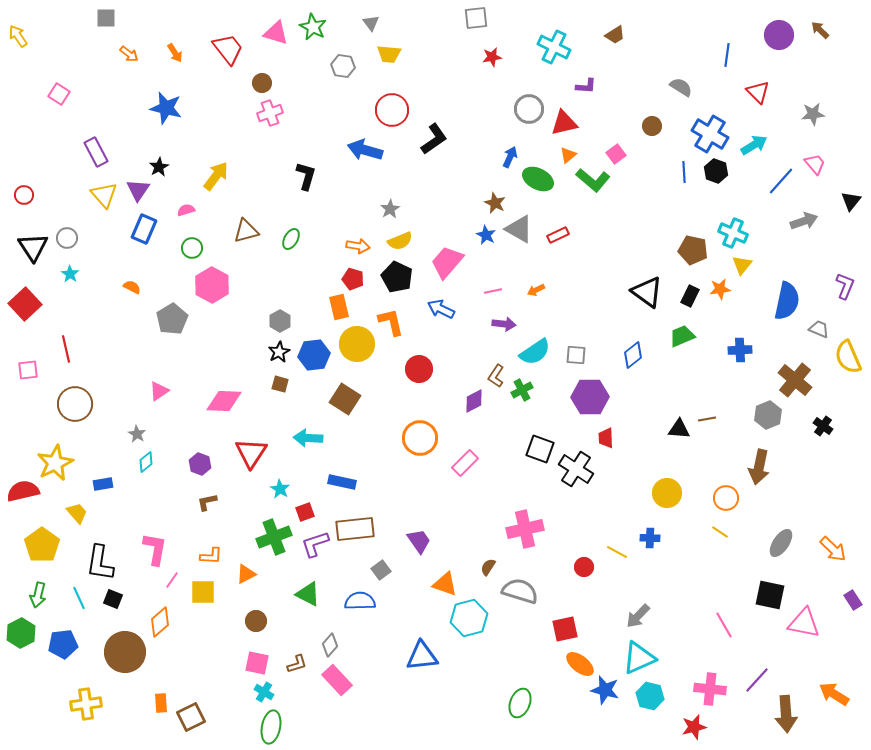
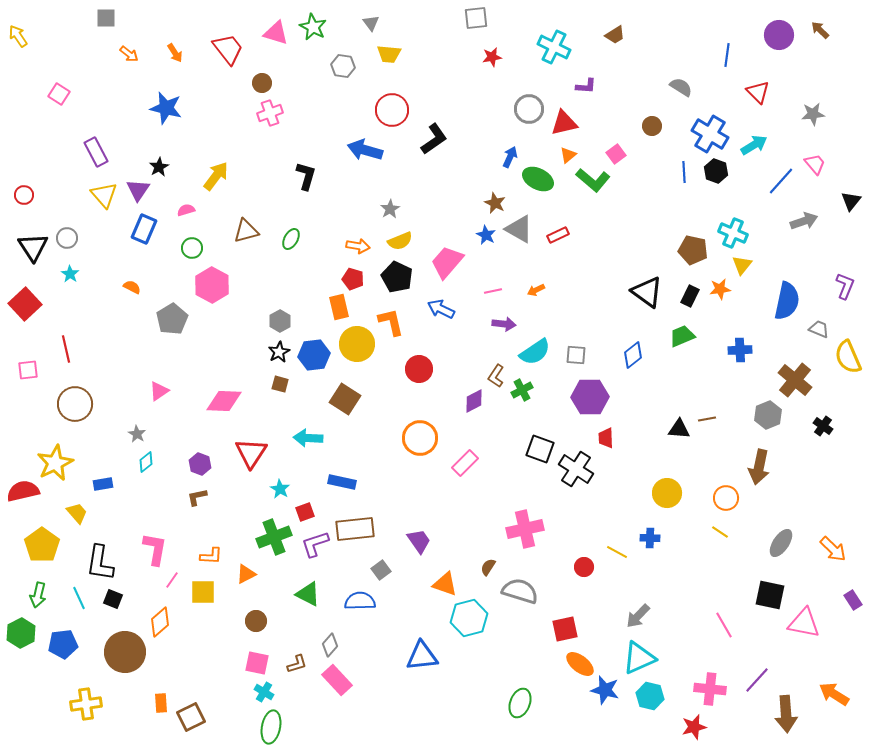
brown L-shape at (207, 502): moved 10 px left, 5 px up
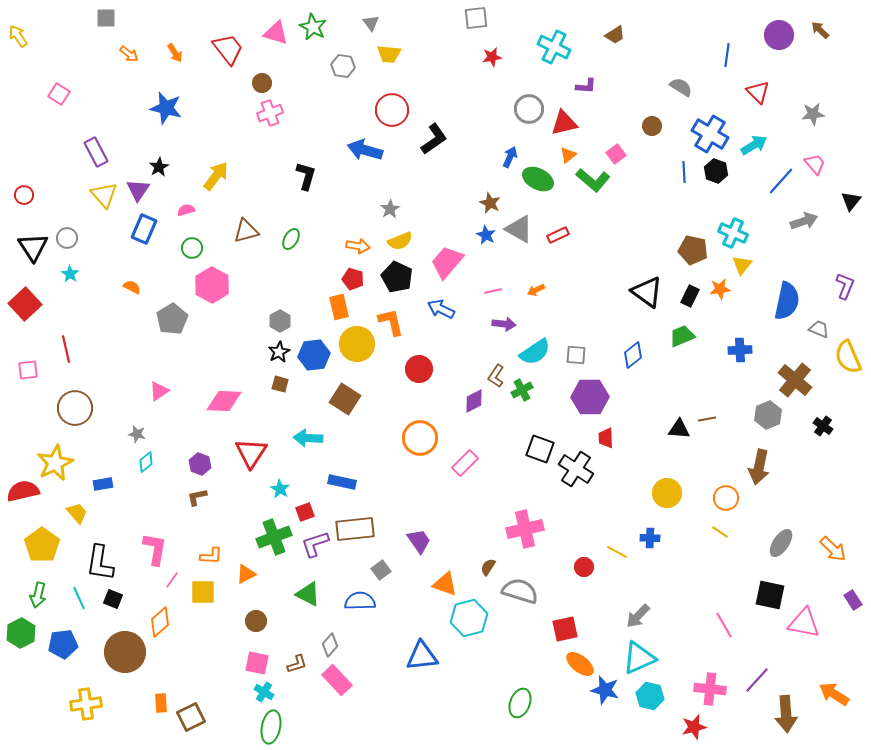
brown star at (495, 203): moved 5 px left
brown circle at (75, 404): moved 4 px down
gray star at (137, 434): rotated 18 degrees counterclockwise
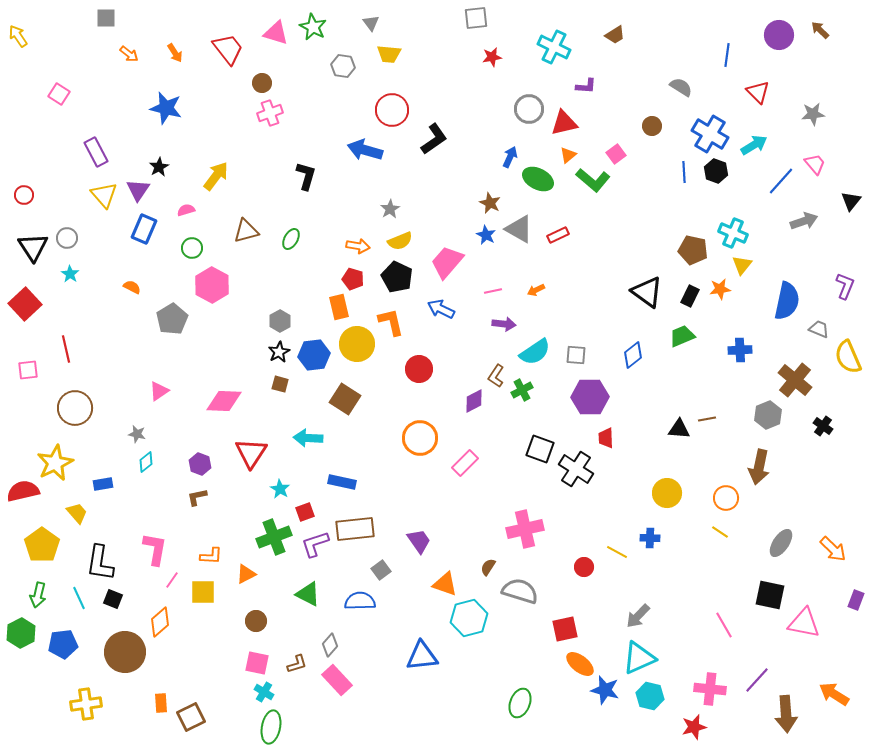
purple rectangle at (853, 600): moved 3 px right; rotated 54 degrees clockwise
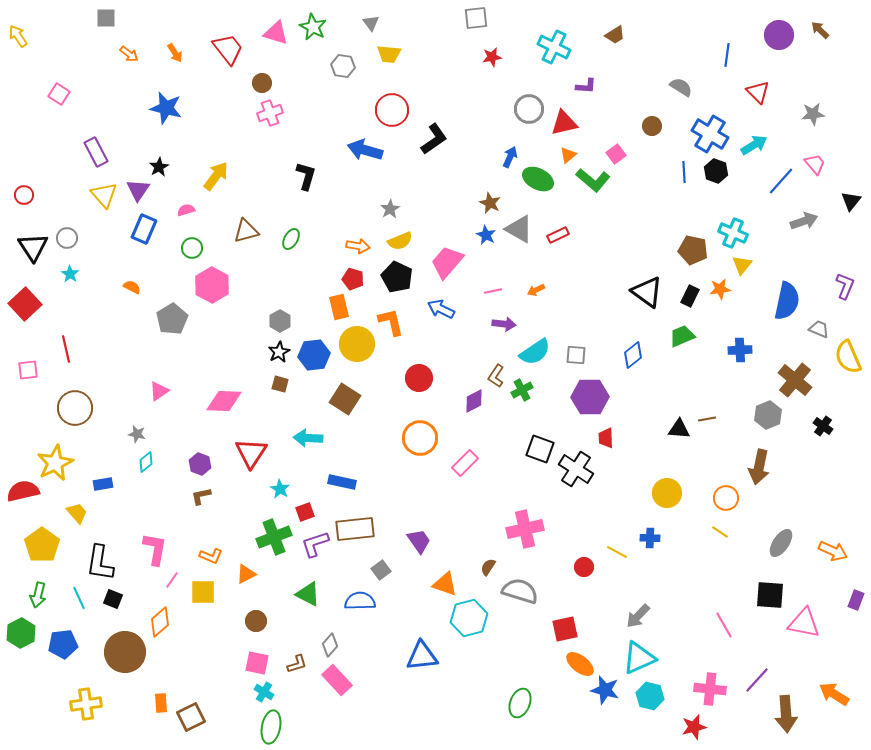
red circle at (419, 369): moved 9 px down
brown L-shape at (197, 497): moved 4 px right, 1 px up
orange arrow at (833, 549): moved 2 px down; rotated 20 degrees counterclockwise
orange L-shape at (211, 556): rotated 20 degrees clockwise
black square at (770, 595): rotated 8 degrees counterclockwise
